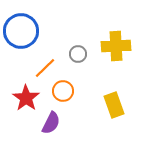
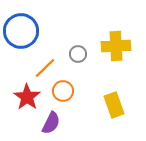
red star: moved 1 px right, 1 px up
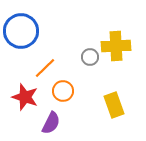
gray circle: moved 12 px right, 3 px down
red star: moved 2 px left; rotated 16 degrees counterclockwise
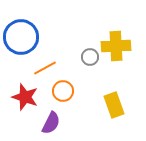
blue circle: moved 6 px down
orange line: rotated 15 degrees clockwise
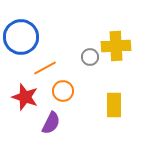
yellow rectangle: rotated 20 degrees clockwise
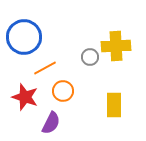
blue circle: moved 3 px right
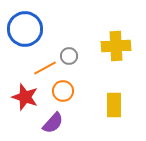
blue circle: moved 1 px right, 8 px up
gray circle: moved 21 px left, 1 px up
purple semicircle: moved 2 px right; rotated 15 degrees clockwise
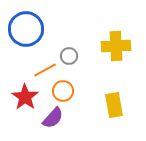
blue circle: moved 1 px right
orange line: moved 2 px down
red star: rotated 16 degrees clockwise
yellow rectangle: rotated 10 degrees counterclockwise
purple semicircle: moved 5 px up
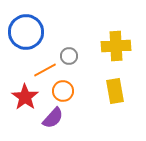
blue circle: moved 3 px down
yellow rectangle: moved 1 px right, 14 px up
